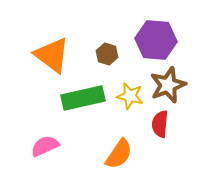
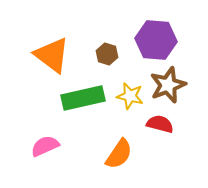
red semicircle: rotated 100 degrees clockwise
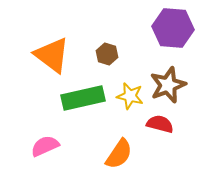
purple hexagon: moved 17 px right, 12 px up
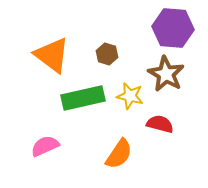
brown star: moved 2 px left, 11 px up; rotated 21 degrees counterclockwise
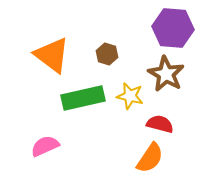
orange semicircle: moved 31 px right, 4 px down
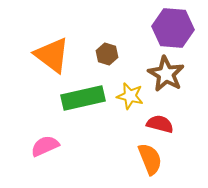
orange semicircle: moved 1 px down; rotated 56 degrees counterclockwise
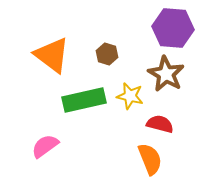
green rectangle: moved 1 px right, 2 px down
pink semicircle: rotated 12 degrees counterclockwise
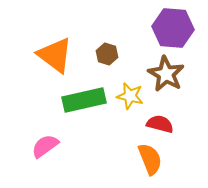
orange triangle: moved 3 px right
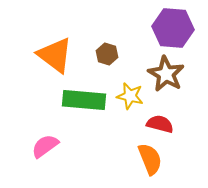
green rectangle: rotated 18 degrees clockwise
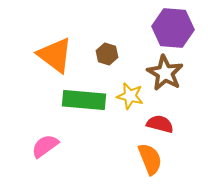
brown star: moved 1 px left, 1 px up
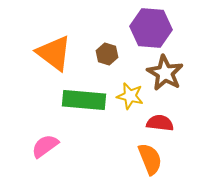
purple hexagon: moved 22 px left
orange triangle: moved 1 px left, 2 px up
red semicircle: moved 1 px up; rotated 8 degrees counterclockwise
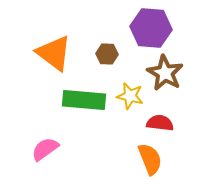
brown hexagon: rotated 15 degrees counterclockwise
pink semicircle: moved 3 px down
